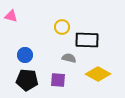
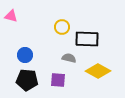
black rectangle: moved 1 px up
yellow diamond: moved 3 px up
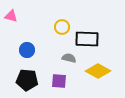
blue circle: moved 2 px right, 5 px up
purple square: moved 1 px right, 1 px down
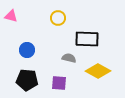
yellow circle: moved 4 px left, 9 px up
purple square: moved 2 px down
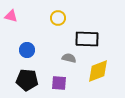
yellow diamond: rotated 50 degrees counterclockwise
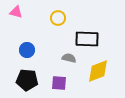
pink triangle: moved 5 px right, 4 px up
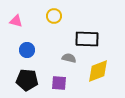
pink triangle: moved 9 px down
yellow circle: moved 4 px left, 2 px up
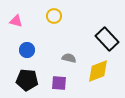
black rectangle: moved 20 px right; rotated 45 degrees clockwise
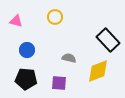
yellow circle: moved 1 px right, 1 px down
black rectangle: moved 1 px right, 1 px down
black pentagon: moved 1 px left, 1 px up
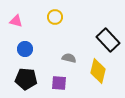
blue circle: moved 2 px left, 1 px up
yellow diamond: rotated 55 degrees counterclockwise
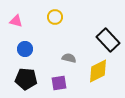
yellow diamond: rotated 50 degrees clockwise
purple square: rotated 14 degrees counterclockwise
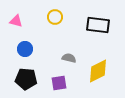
black rectangle: moved 10 px left, 15 px up; rotated 40 degrees counterclockwise
